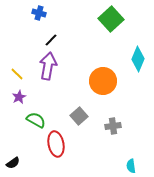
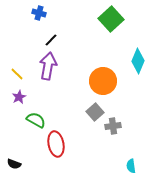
cyan diamond: moved 2 px down
gray square: moved 16 px right, 4 px up
black semicircle: moved 1 px right, 1 px down; rotated 56 degrees clockwise
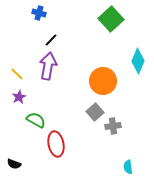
cyan semicircle: moved 3 px left, 1 px down
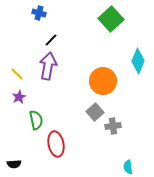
green semicircle: rotated 48 degrees clockwise
black semicircle: rotated 24 degrees counterclockwise
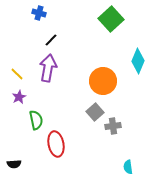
purple arrow: moved 2 px down
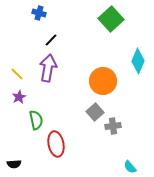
cyan semicircle: moved 2 px right; rotated 32 degrees counterclockwise
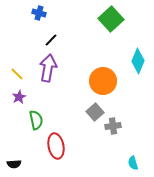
red ellipse: moved 2 px down
cyan semicircle: moved 3 px right, 4 px up; rotated 24 degrees clockwise
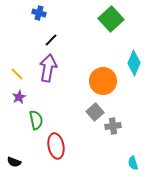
cyan diamond: moved 4 px left, 2 px down
black semicircle: moved 2 px up; rotated 24 degrees clockwise
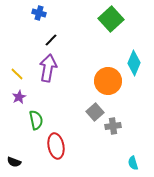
orange circle: moved 5 px right
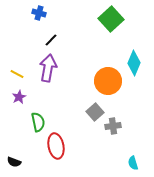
yellow line: rotated 16 degrees counterclockwise
green semicircle: moved 2 px right, 2 px down
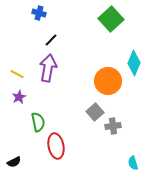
black semicircle: rotated 48 degrees counterclockwise
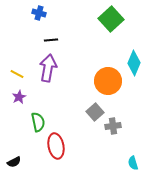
black line: rotated 40 degrees clockwise
